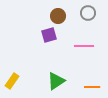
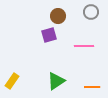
gray circle: moved 3 px right, 1 px up
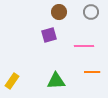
brown circle: moved 1 px right, 4 px up
green triangle: rotated 30 degrees clockwise
orange line: moved 15 px up
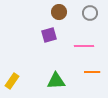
gray circle: moved 1 px left, 1 px down
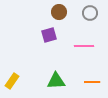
orange line: moved 10 px down
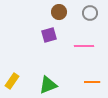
green triangle: moved 8 px left, 4 px down; rotated 18 degrees counterclockwise
